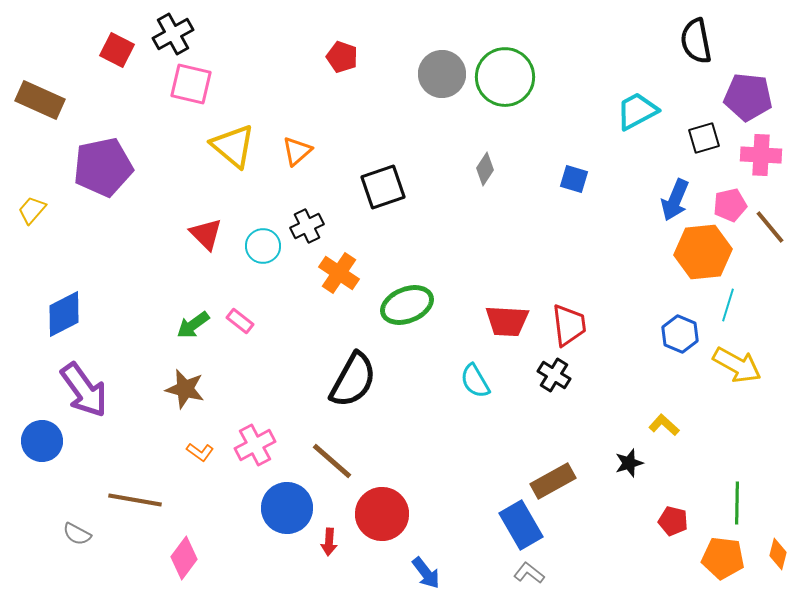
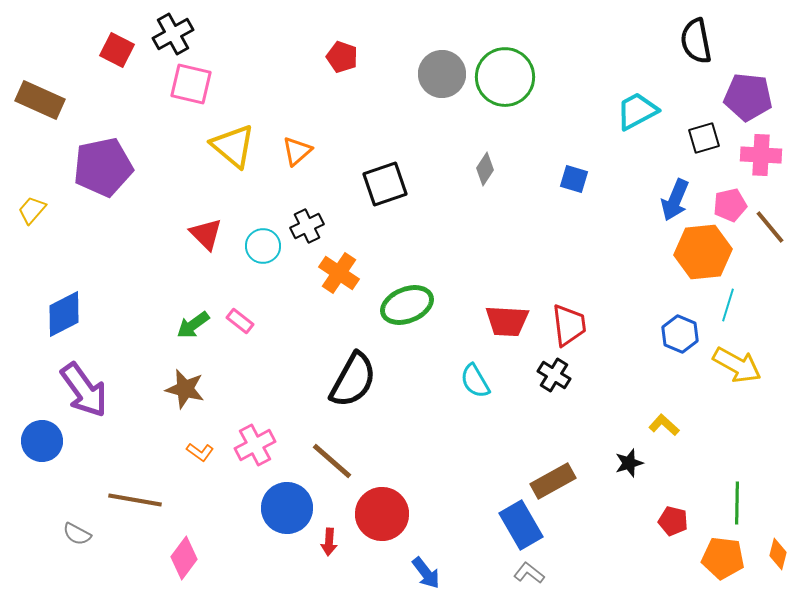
black square at (383, 187): moved 2 px right, 3 px up
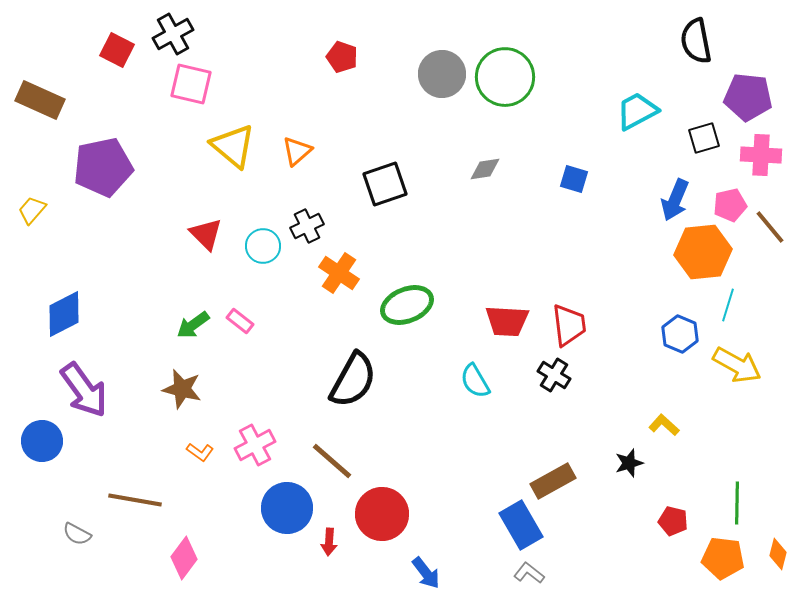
gray diamond at (485, 169): rotated 48 degrees clockwise
brown star at (185, 389): moved 3 px left
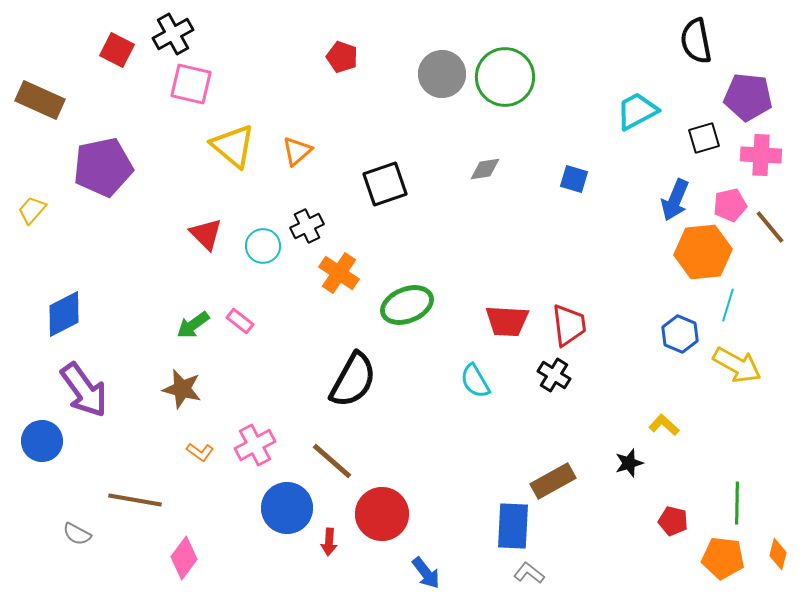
blue rectangle at (521, 525): moved 8 px left, 1 px down; rotated 33 degrees clockwise
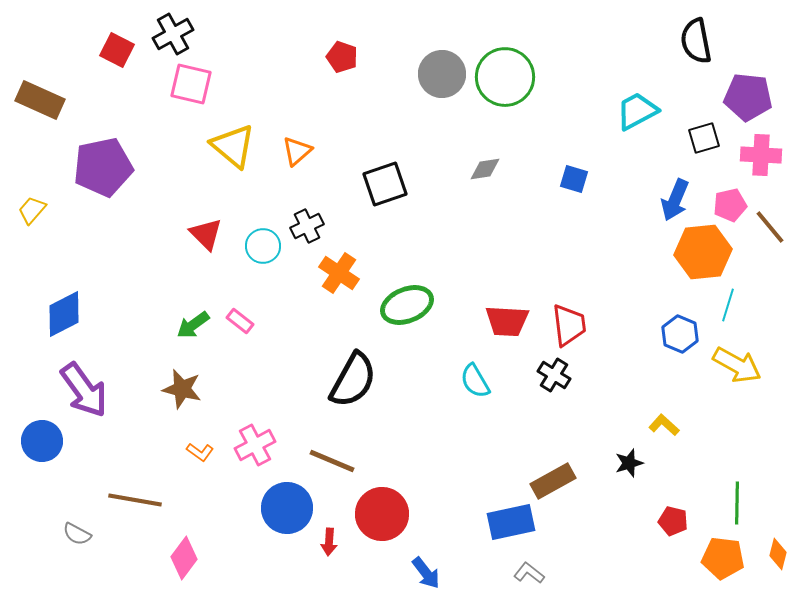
brown line at (332, 461): rotated 18 degrees counterclockwise
blue rectangle at (513, 526): moved 2 px left, 4 px up; rotated 75 degrees clockwise
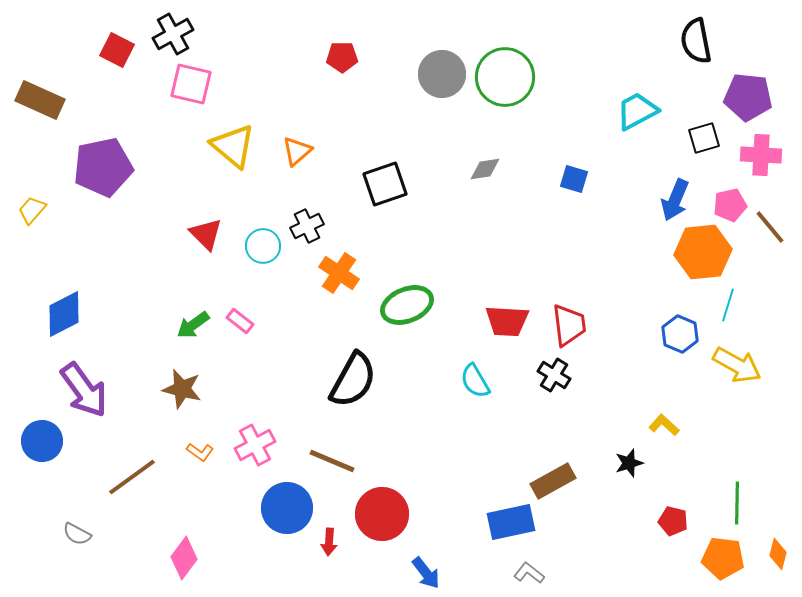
red pentagon at (342, 57): rotated 20 degrees counterclockwise
brown line at (135, 500): moved 3 px left, 23 px up; rotated 46 degrees counterclockwise
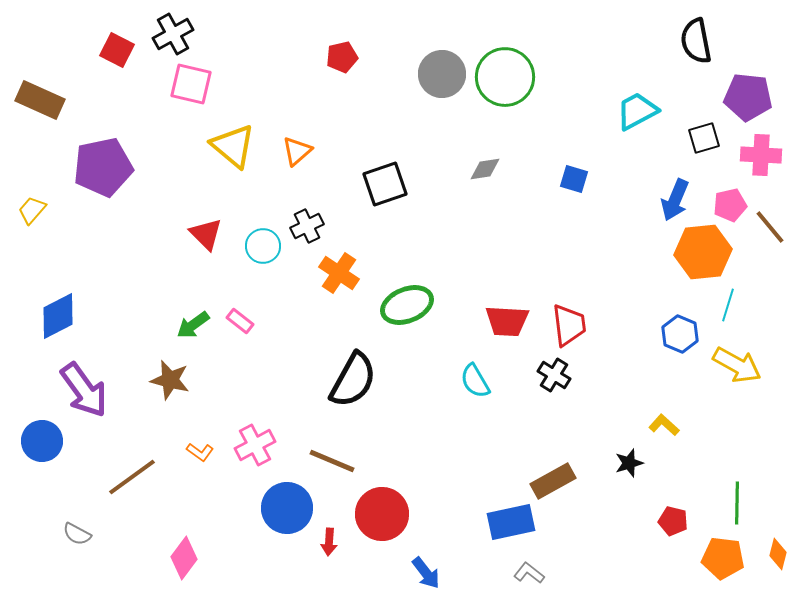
red pentagon at (342, 57): rotated 12 degrees counterclockwise
blue diamond at (64, 314): moved 6 px left, 2 px down
brown star at (182, 389): moved 12 px left, 9 px up
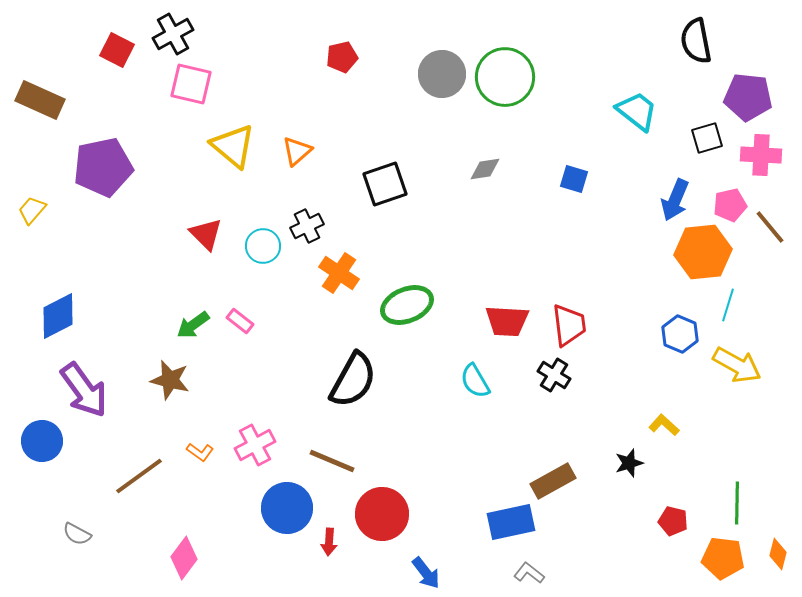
cyan trapezoid at (637, 111): rotated 66 degrees clockwise
black square at (704, 138): moved 3 px right
brown line at (132, 477): moved 7 px right, 1 px up
